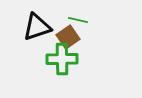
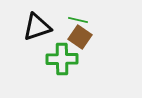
brown square: moved 12 px right; rotated 20 degrees counterclockwise
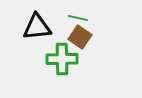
green line: moved 2 px up
black triangle: rotated 12 degrees clockwise
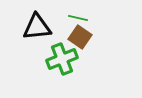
green cross: rotated 20 degrees counterclockwise
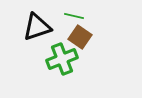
green line: moved 4 px left, 2 px up
black triangle: rotated 12 degrees counterclockwise
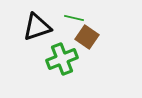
green line: moved 2 px down
brown square: moved 7 px right
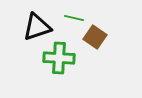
brown square: moved 8 px right
green cross: moved 3 px left, 1 px up; rotated 24 degrees clockwise
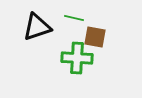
brown square: rotated 25 degrees counterclockwise
green cross: moved 18 px right
